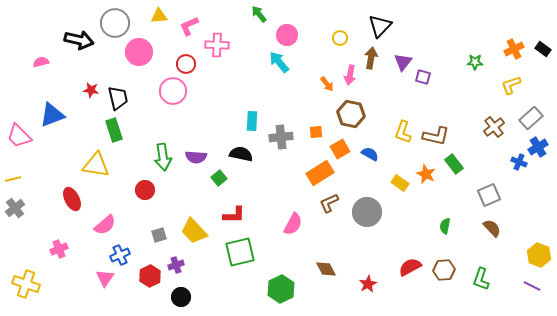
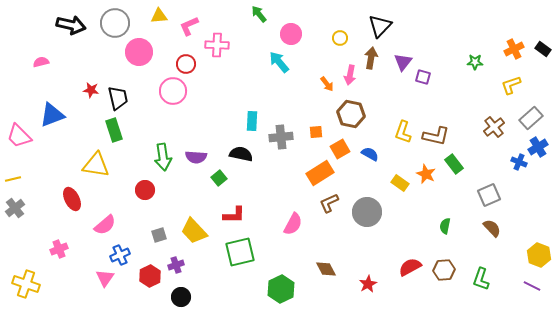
pink circle at (287, 35): moved 4 px right, 1 px up
black arrow at (79, 40): moved 8 px left, 15 px up
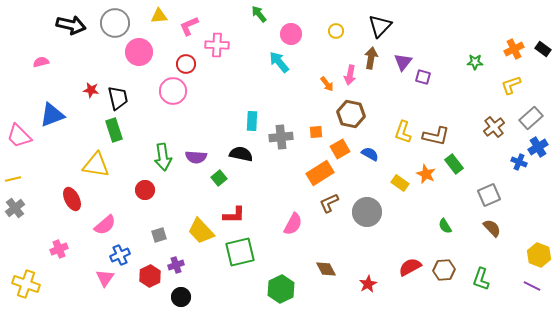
yellow circle at (340, 38): moved 4 px left, 7 px up
green semicircle at (445, 226): rotated 42 degrees counterclockwise
yellow trapezoid at (194, 231): moved 7 px right
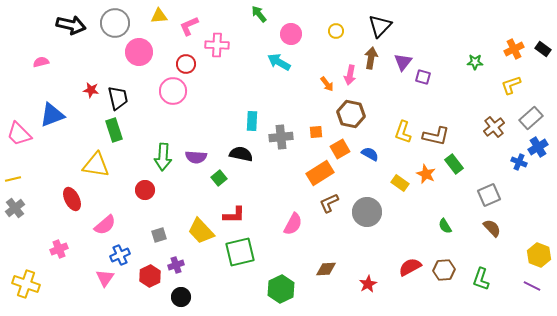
cyan arrow at (279, 62): rotated 20 degrees counterclockwise
pink trapezoid at (19, 136): moved 2 px up
green arrow at (163, 157): rotated 12 degrees clockwise
brown diamond at (326, 269): rotated 65 degrees counterclockwise
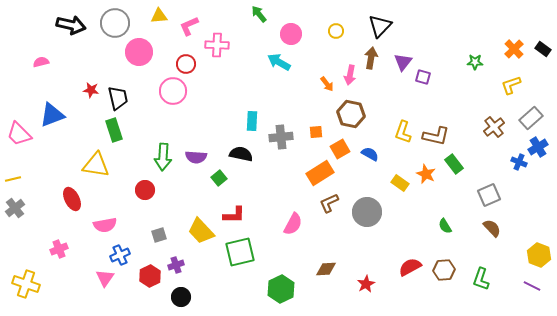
orange cross at (514, 49): rotated 18 degrees counterclockwise
pink semicircle at (105, 225): rotated 30 degrees clockwise
red star at (368, 284): moved 2 px left
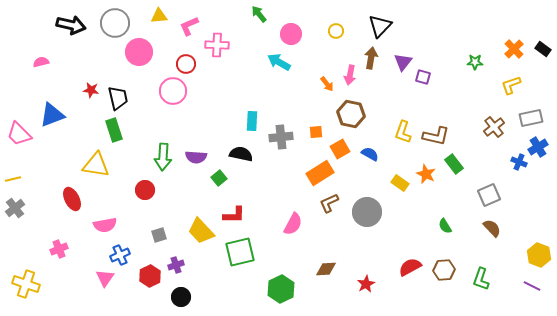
gray rectangle at (531, 118): rotated 30 degrees clockwise
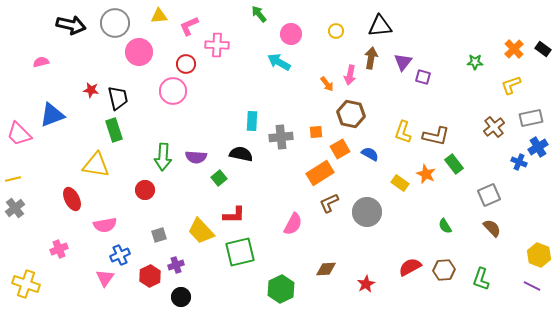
black triangle at (380, 26): rotated 40 degrees clockwise
